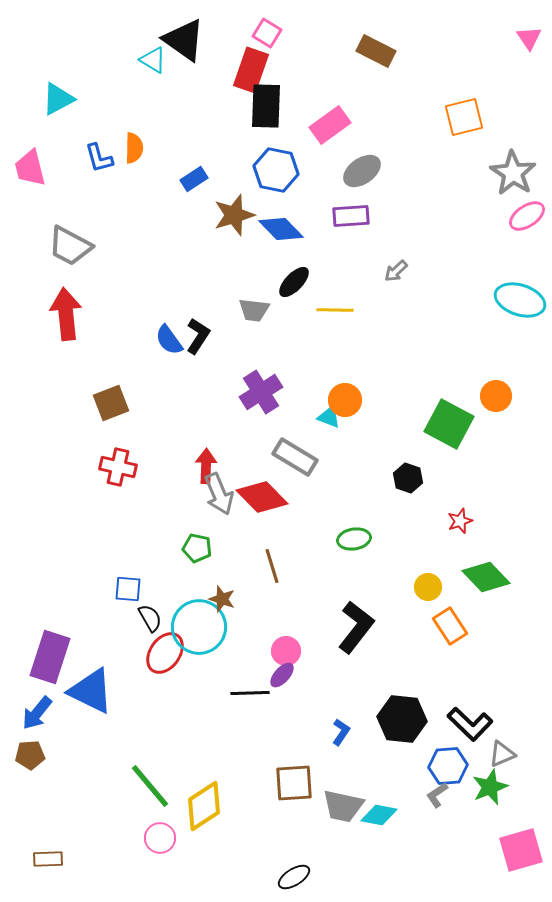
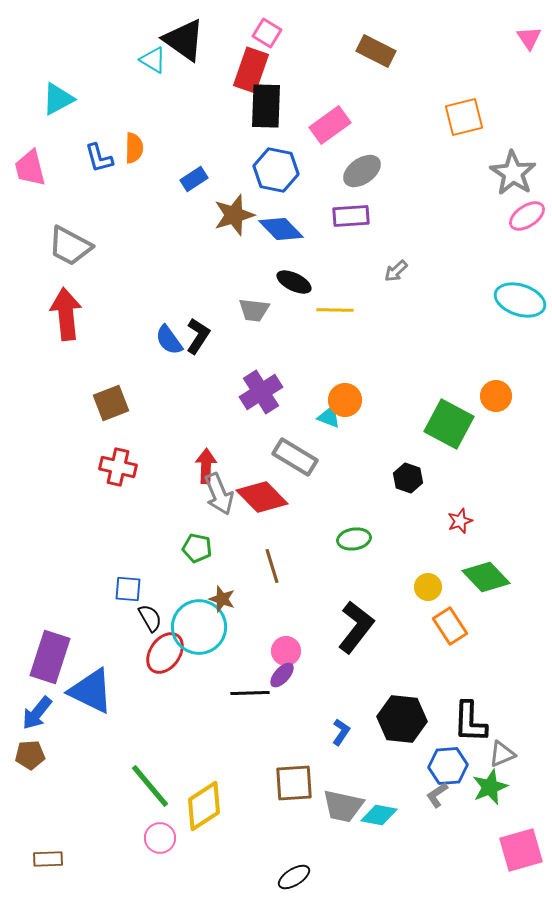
black ellipse at (294, 282): rotated 72 degrees clockwise
black L-shape at (470, 724): moved 2 px up; rotated 48 degrees clockwise
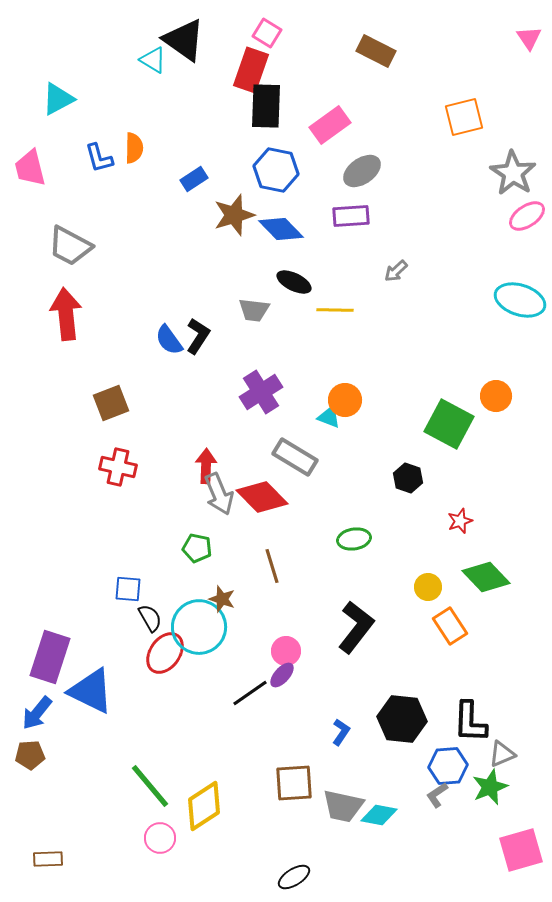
black line at (250, 693): rotated 33 degrees counterclockwise
